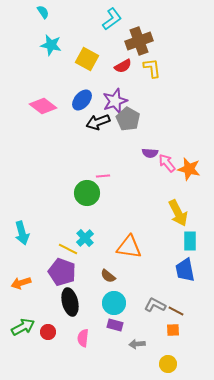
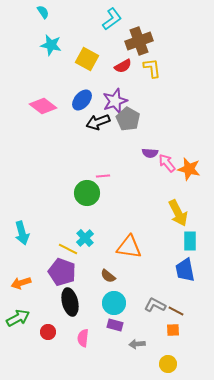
green arrow: moved 5 px left, 9 px up
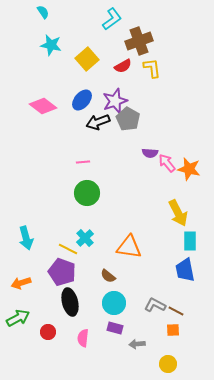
yellow square: rotated 20 degrees clockwise
pink line: moved 20 px left, 14 px up
cyan arrow: moved 4 px right, 5 px down
purple rectangle: moved 3 px down
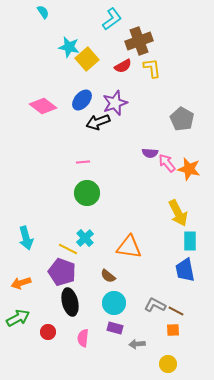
cyan star: moved 18 px right, 2 px down
purple star: moved 2 px down
gray pentagon: moved 54 px right
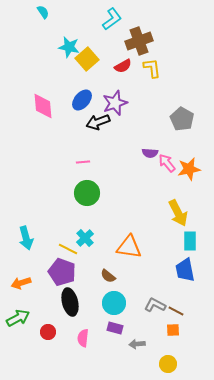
pink diamond: rotated 48 degrees clockwise
orange star: rotated 25 degrees counterclockwise
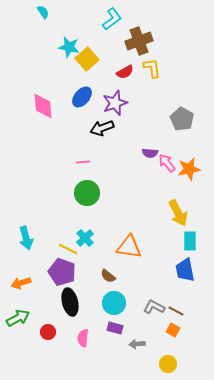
red semicircle: moved 2 px right, 6 px down
blue ellipse: moved 3 px up
black arrow: moved 4 px right, 6 px down
gray L-shape: moved 1 px left, 2 px down
orange square: rotated 32 degrees clockwise
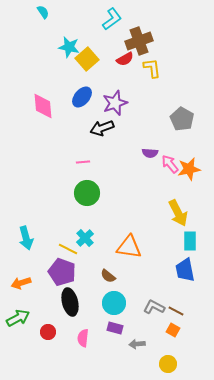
red semicircle: moved 13 px up
pink arrow: moved 3 px right, 1 px down
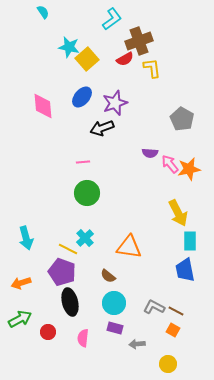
green arrow: moved 2 px right, 1 px down
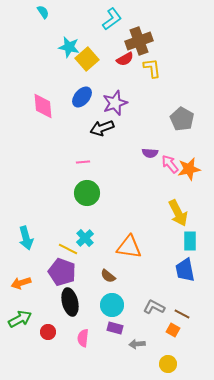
cyan circle: moved 2 px left, 2 px down
brown line: moved 6 px right, 3 px down
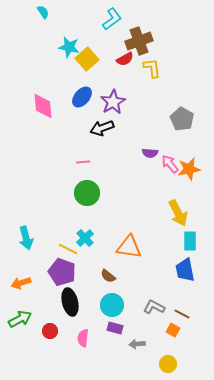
purple star: moved 2 px left, 1 px up; rotated 10 degrees counterclockwise
red circle: moved 2 px right, 1 px up
